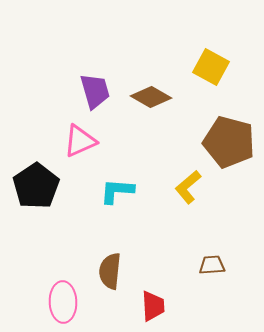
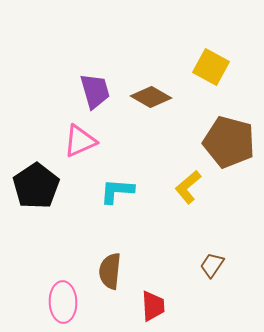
brown trapezoid: rotated 52 degrees counterclockwise
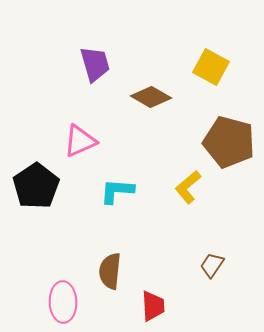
purple trapezoid: moved 27 px up
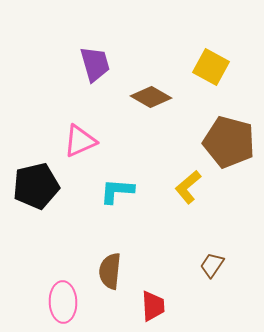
black pentagon: rotated 21 degrees clockwise
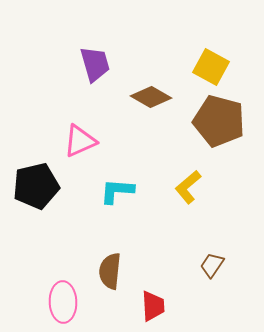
brown pentagon: moved 10 px left, 21 px up
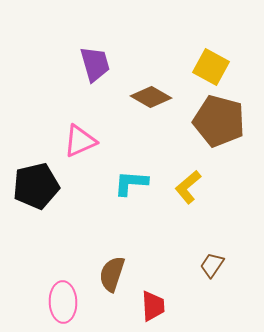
cyan L-shape: moved 14 px right, 8 px up
brown semicircle: moved 2 px right, 3 px down; rotated 12 degrees clockwise
